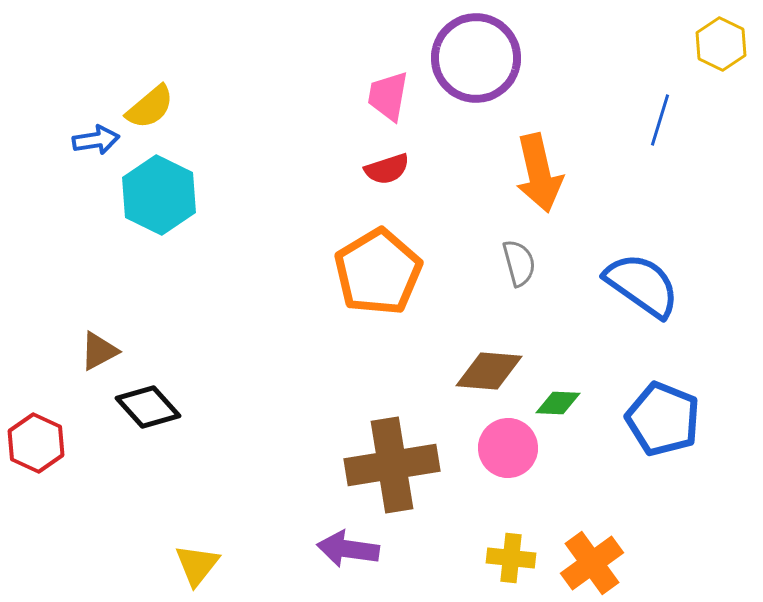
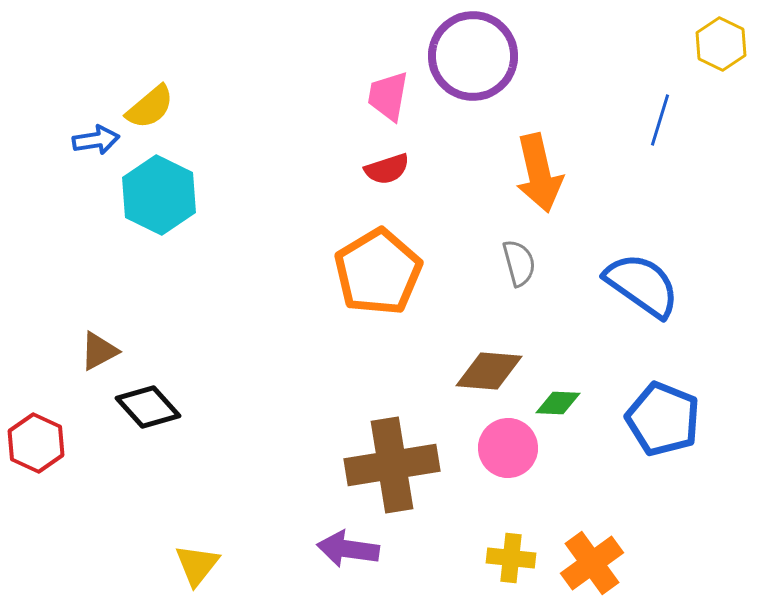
purple circle: moved 3 px left, 2 px up
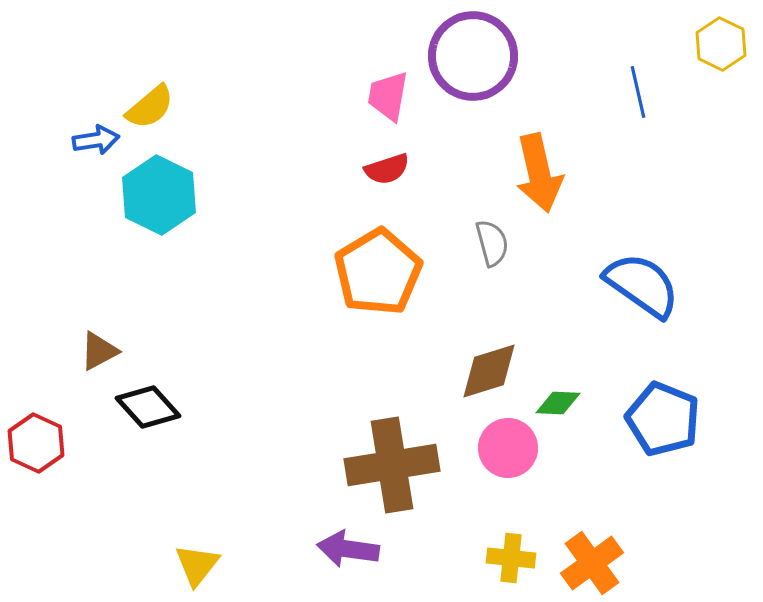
blue line: moved 22 px left, 28 px up; rotated 30 degrees counterclockwise
gray semicircle: moved 27 px left, 20 px up
brown diamond: rotated 22 degrees counterclockwise
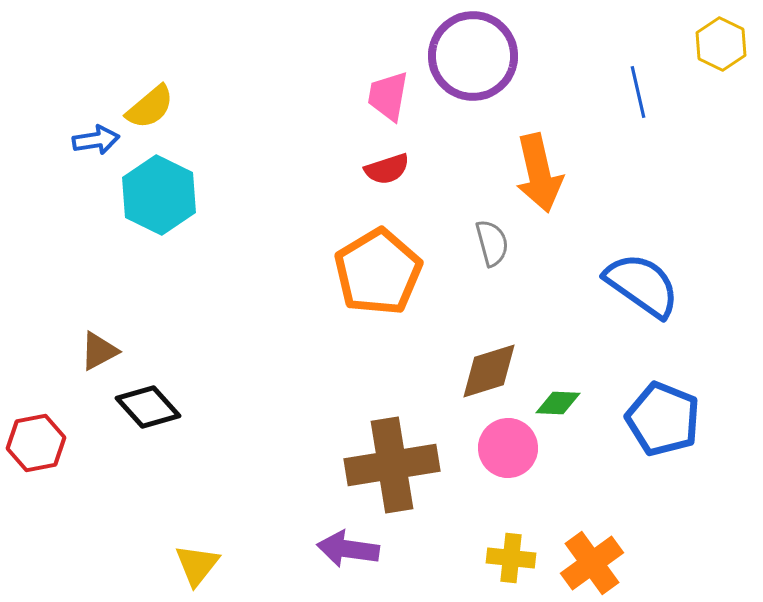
red hexagon: rotated 24 degrees clockwise
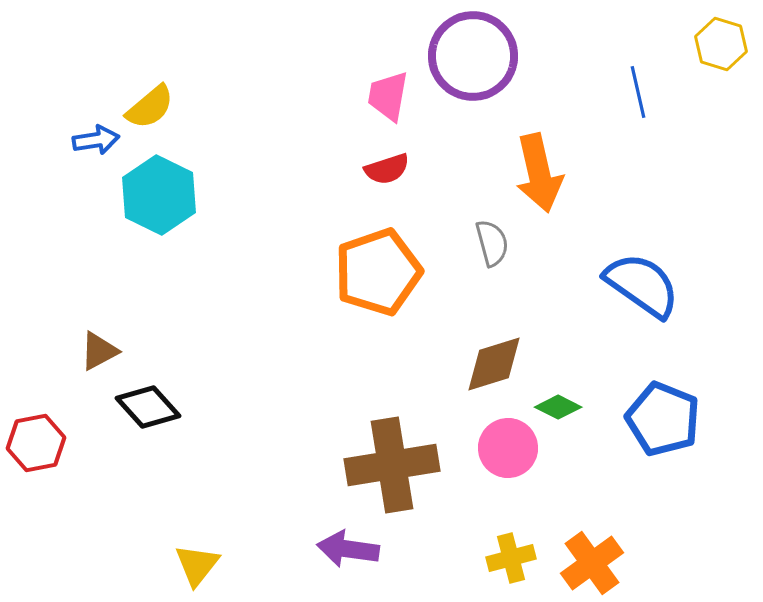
yellow hexagon: rotated 9 degrees counterclockwise
orange pentagon: rotated 12 degrees clockwise
brown diamond: moved 5 px right, 7 px up
green diamond: moved 4 px down; rotated 24 degrees clockwise
yellow cross: rotated 21 degrees counterclockwise
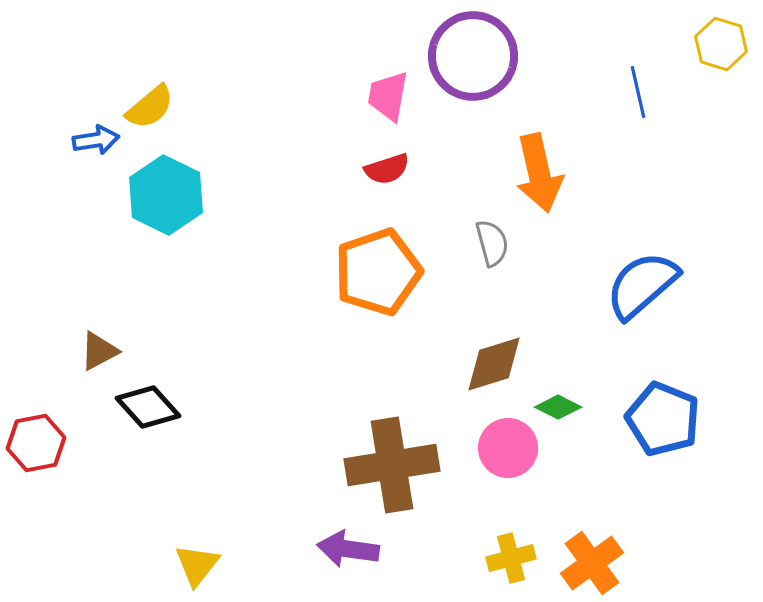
cyan hexagon: moved 7 px right
blue semicircle: rotated 76 degrees counterclockwise
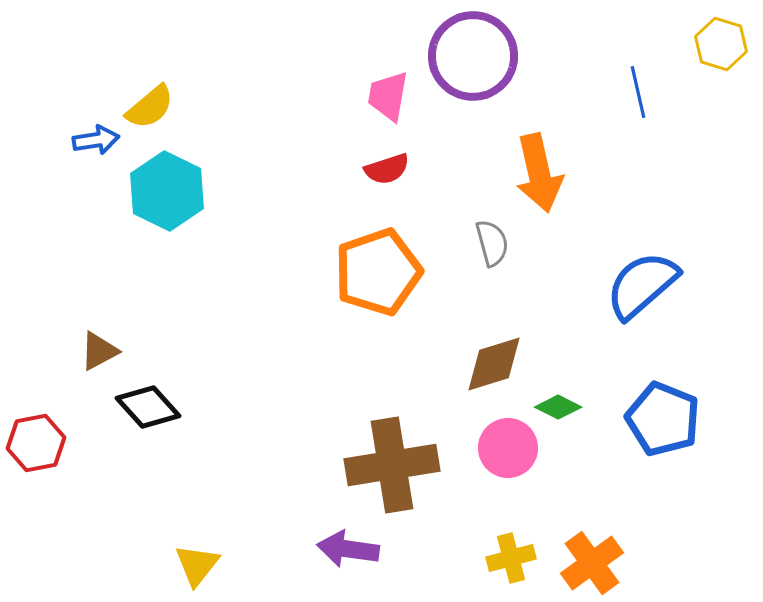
cyan hexagon: moved 1 px right, 4 px up
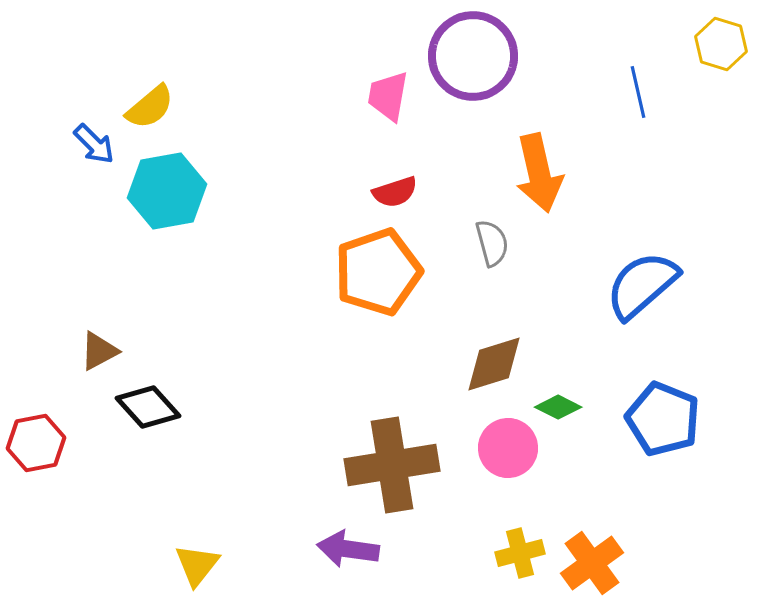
blue arrow: moved 2 px left, 4 px down; rotated 54 degrees clockwise
red semicircle: moved 8 px right, 23 px down
cyan hexagon: rotated 24 degrees clockwise
yellow cross: moved 9 px right, 5 px up
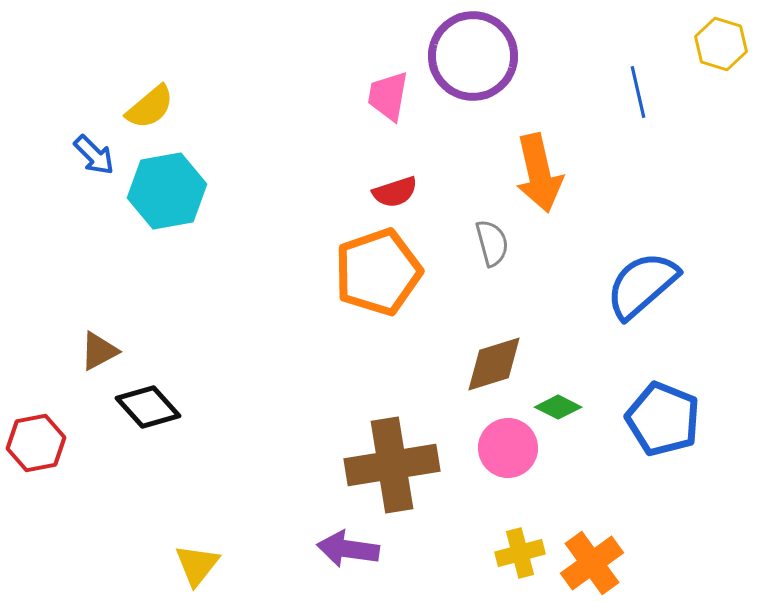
blue arrow: moved 11 px down
